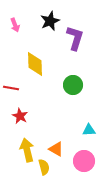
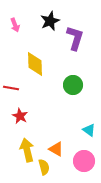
cyan triangle: rotated 40 degrees clockwise
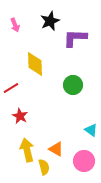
purple L-shape: rotated 105 degrees counterclockwise
red line: rotated 42 degrees counterclockwise
cyan triangle: moved 2 px right
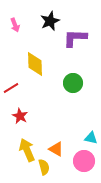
green circle: moved 2 px up
cyan triangle: moved 8 px down; rotated 24 degrees counterclockwise
yellow arrow: rotated 10 degrees counterclockwise
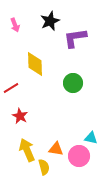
purple L-shape: rotated 10 degrees counterclockwise
orange triangle: rotated 21 degrees counterclockwise
pink circle: moved 5 px left, 5 px up
